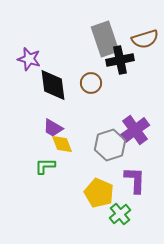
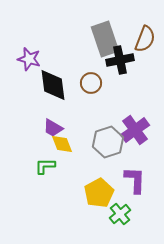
brown semicircle: rotated 52 degrees counterclockwise
gray hexagon: moved 2 px left, 3 px up
yellow pentagon: rotated 20 degrees clockwise
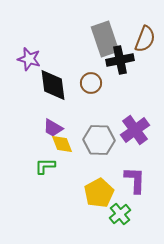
gray hexagon: moved 9 px left, 2 px up; rotated 20 degrees clockwise
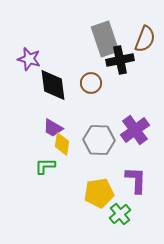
yellow diamond: rotated 30 degrees clockwise
purple L-shape: moved 1 px right
yellow pentagon: rotated 20 degrees clockwise
